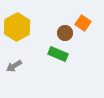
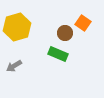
yellow hexagon: rotated 12 degrees clockwise
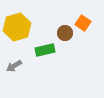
green rectangle: moved 13 px left, 4 px up; rotated 36 degrees counterclockwise
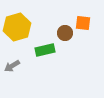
orange square: rotated 28 degrees counterclockwise
gray arrow: moved 2 px left
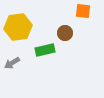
orange square: moved 12 px up
yellow hexagon: moved 1 px right; rotated 8 degrees clockwise
gray arrow: moved 3 px up
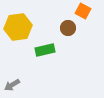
orange square: rotated 21 degrees clockwise
brown circle: moved 3 px right, 5 px up
gray arrow: moved 22 px down
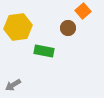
orange square: rotated 21 degrees clockwise
green rectangle: moved 1 px left, 1 px down; rotated 24 degrees clockwise
gray arrow: moved 1 px right
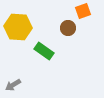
orange square: rotated 21 degrees clockwise
yellow hexagon: rotated 12 degrees clockwise
green rectangle: rotated 24 degrees clockwise
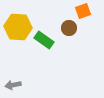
brown circle: moved 1 px right
green rectangle: moved 11 px up
gray arrow: rotated 21 degrees clockwise
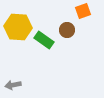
brown circle: moved 2 px left, 2 px down
